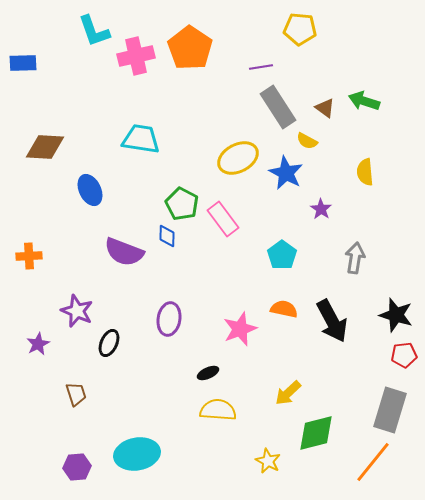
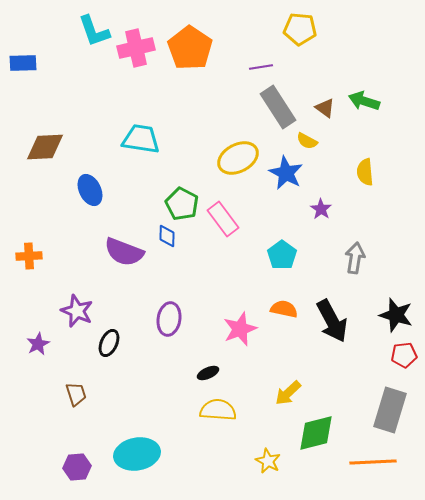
pink cross at (136, 56): moved 8 px up
brown diamond at (45, 147): rotated 6 degrees counterclockwise
orange line at (373, 462): rotated 48 degrees clockwise
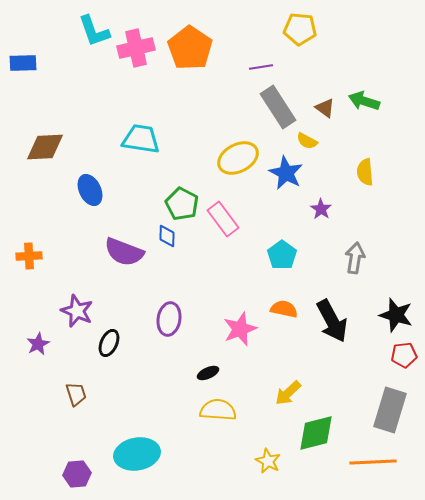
purple hexagon at (77, 467): moved 7 px down
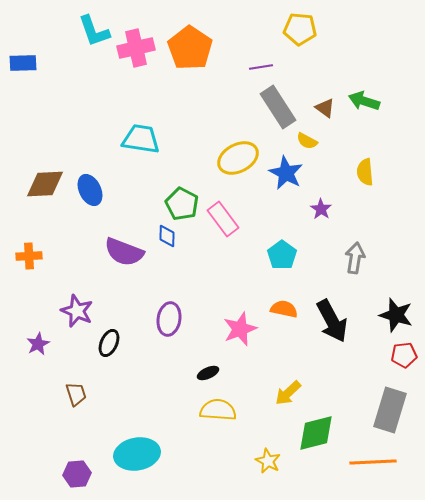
brown diamond at (45, 147): moved 37 px down
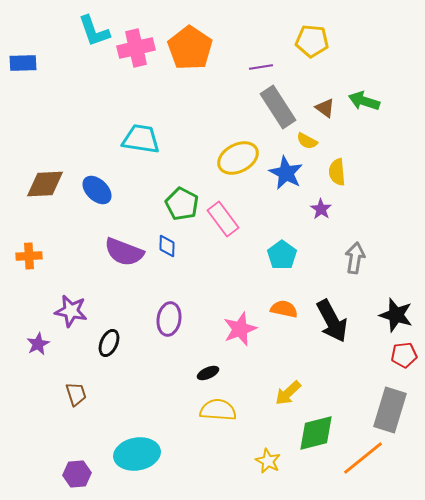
yellow pentagon at (300, 29): moved 12 px right, 12 px down
yellow semicircle at (365, 172): moved 28 px left
blue ellipse at (90, 190): moved 7 px right; rotated 20 degrees counterclockwise
blue diamond at (167, 236): moved 10 px down
purple star at (77, 311): moved 6 px left; rotated 12 degrees counterclockwise
orange line at (373, 462): moved 10 px left, 4 px up; rotated 36 degrees counterclockwise
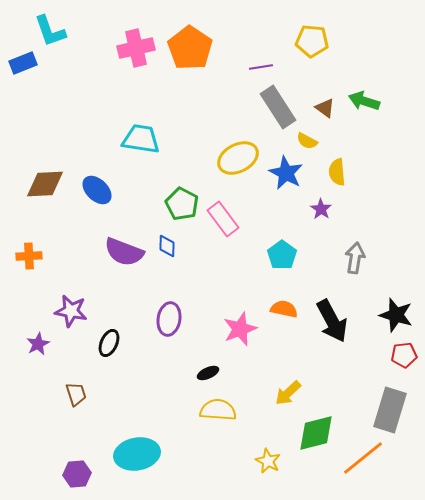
cyan L-shape at (94, 31): moved 44 px left
blue rectangle at (23, 63): rotated 20 degrees counterclockwise
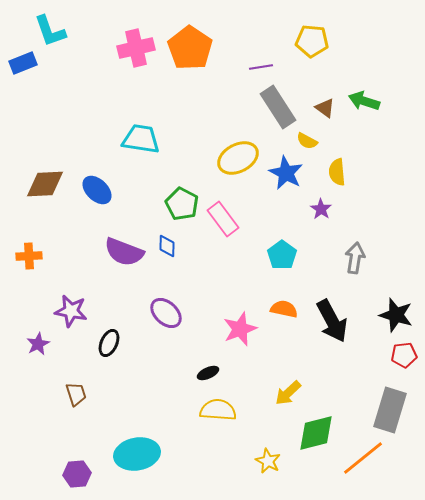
purple ellipse at (169, 319): moved 3 px left, 6 px up; rotated 56 degrees counterclockwise
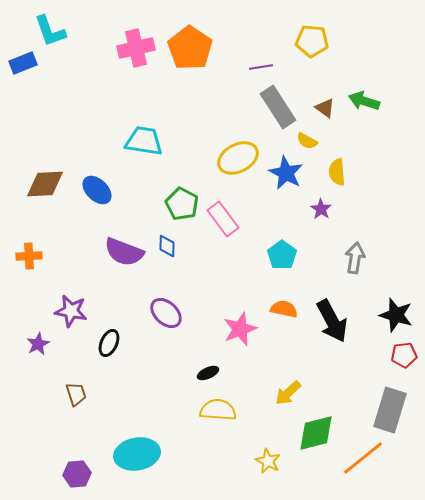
cyan trapezoid at (141, 139): moved 3 px right, 2 px down
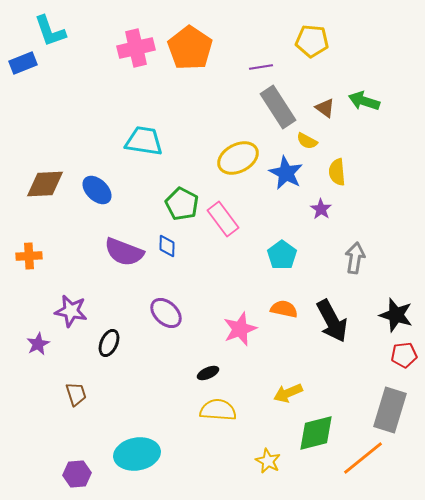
yellow arrow at (288, 393): rotated 20 degrees clockwise
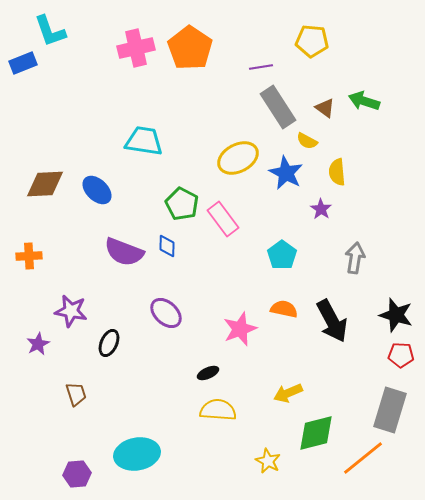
red pentagon at (404, 355): moved 3 px left; rotated 10 degrees clockwise
